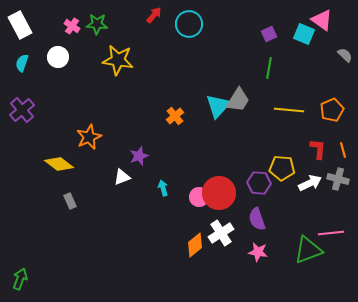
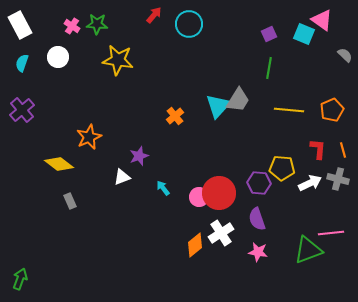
cyan arrow: rotated 21 degrees counterclockwise
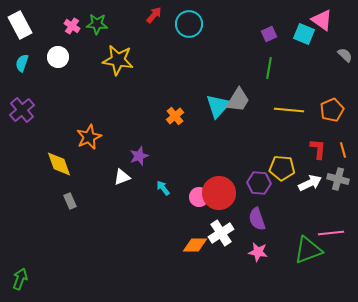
yellow diamond: rotated 32 degrees clockwise
orange diamond: rotated 40 degrees clockwise
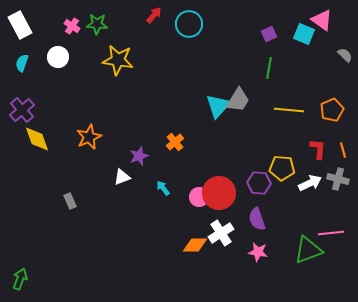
orange cross: moved 26 px down
yellow diamond: moved 22 px left, 25 px up
